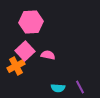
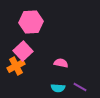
pink square: moved 2 px left
pink semicircle: moved 13 px right, 8 px down
purple line: rotated 32 degrees counterclockwise
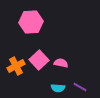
pink square: moved 16 px right, 9 px down
